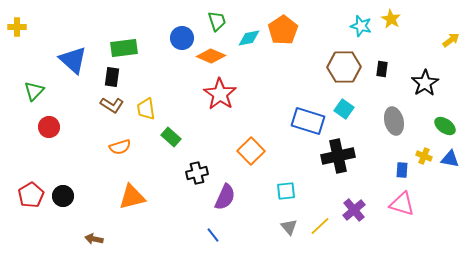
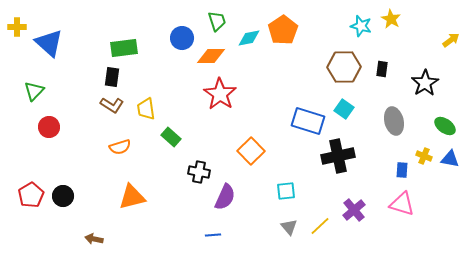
orange diamond at (211, 56): rotated 24 degrees counterclockwise
blue triangle at (73, 60): moved 24 px left, 17 px up
black cross at (197, 173): moved 2 px right, 1 px up; rotated 25 degrees clockwise
blue line at (213, 235): rotated 56 degrees counterclockwise
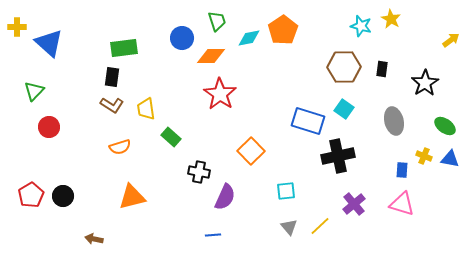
purple cross at (354, 210): moved 6 px up
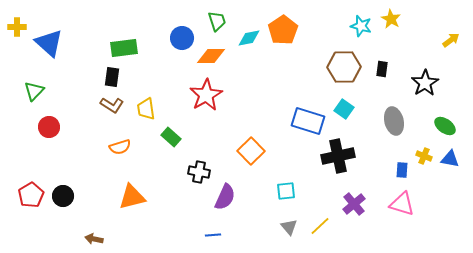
red star at (220, 94): moved 14 px left, 1 px down; rotated 8 degrees clockwise
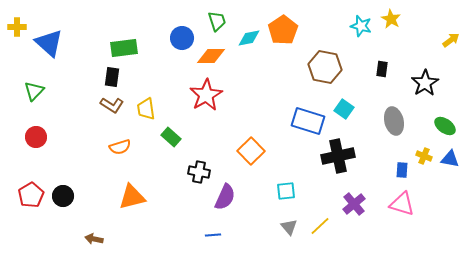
brown hexagon at (344, 67): moved 19 px left; rotated 12 degrees clockwise
red circle at (49, 127): moved 13 px left, 10 px down
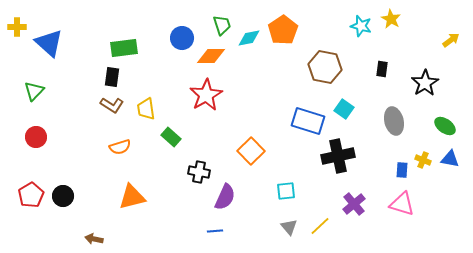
green trapezoid at (217, 21): moved 5 px right, 4 px down
yellow cross at (424, 156): moved 1 px left, 4 px down
blue line at (213, 235): moved 2 px right, 4 px up
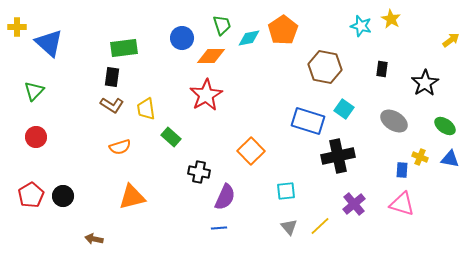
gray ellipse at (394, 121): rotated 44 degrees counterclockwise
yellow cross at (423, 160): moved 3 px left, 3 px up
blue line at (215, 231): moved 4 px right, 3 px up
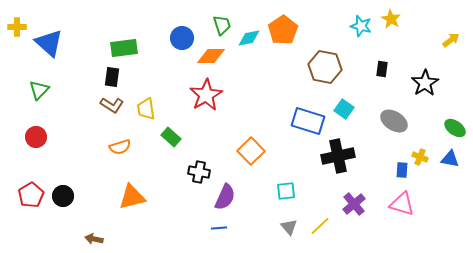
green triangle at (34, 91): moved 5 px right, 1 px up
green ellipse at (445, 126): moved 10 px right, 2 px down
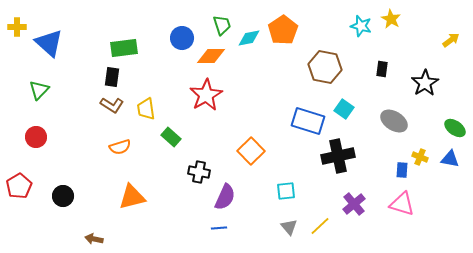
red pentagon at (31, 195): moved 12 px left, 9 px up
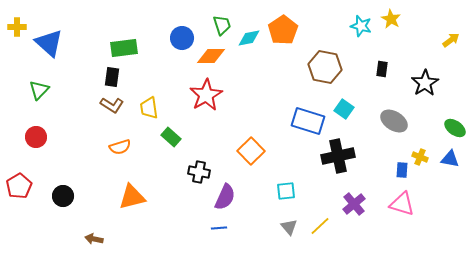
yellow trapezoid at (146, 109): moved 3 px right, 1 px up
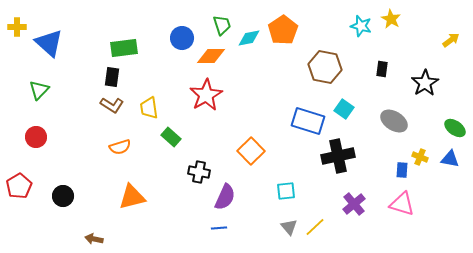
yellow line at (320, 226): moved 5 px left, 1 px down
